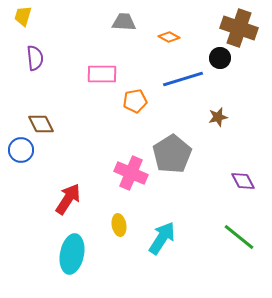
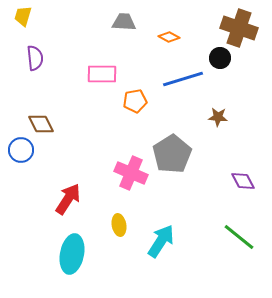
brown star: rotated 18 degrees clockwise
cyan arrow: moved 1 px left, 3 px down
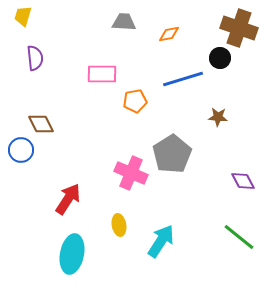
orange diamond: moved 3 px up; rotated 40 degrees counterclockwise
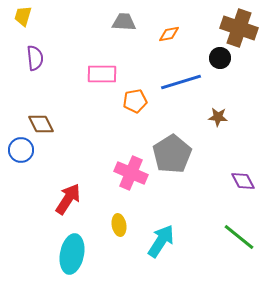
blue line: moved 2 px left, 3 px down
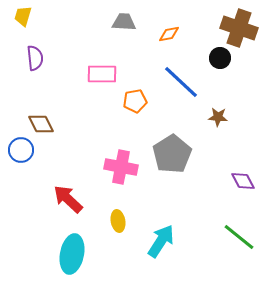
blue line: rotated 60 degrees clockwise
pink cross: moved 10 px left, 6 px up; rotated 12 degrees counterclockwise
red arrow: rotated 80 degrees counterclockwise
yellow ellipse: moved 1 px left, 4 px up
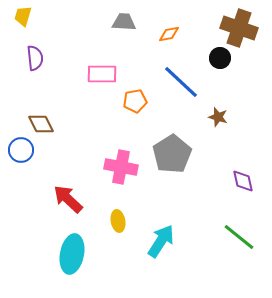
brown star: rotated 12 degrees clockwise
purple diamond: rotated 15 degrees clockwise
